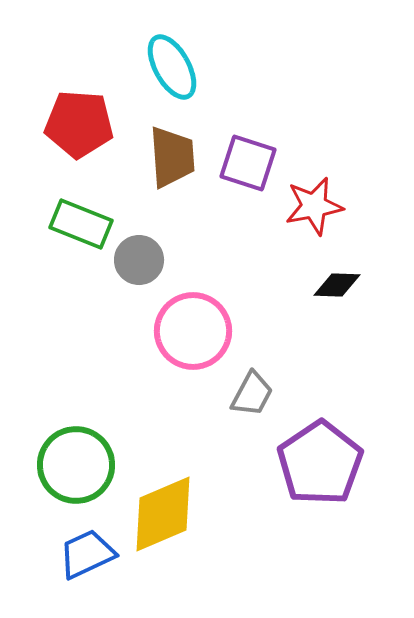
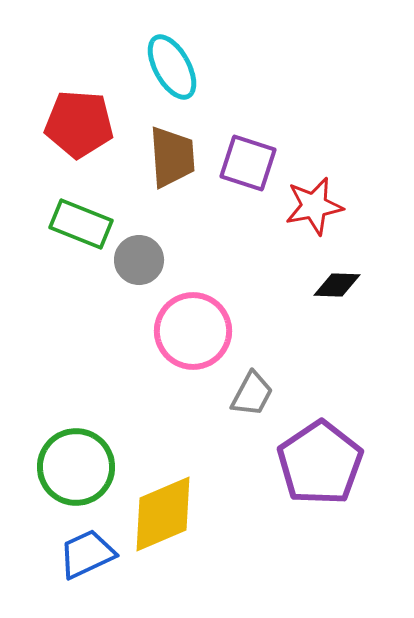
green circle: moved 2 px down
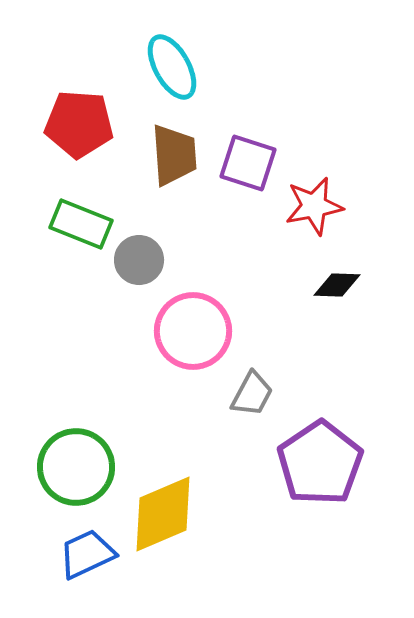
brown trapezoid: moved 2 px right, 2 px up
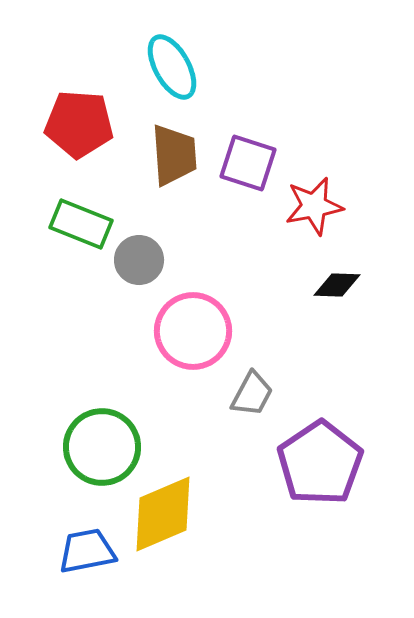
green circle: moved 26 px right, 20 px up
blue trapezoid: moved 3 px up; rotated 14 degrees clockwise
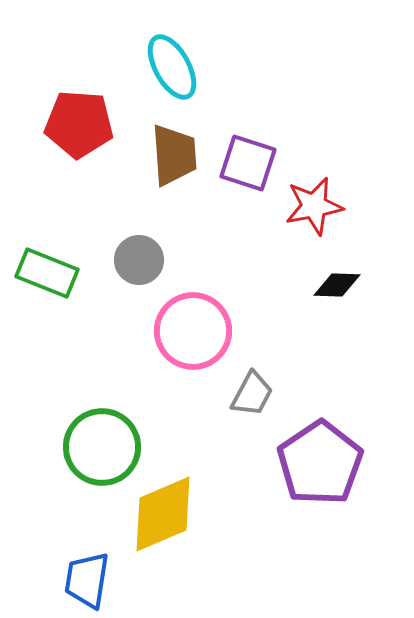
green rectangle: moved 34 px left, 49 px down
blue trapezoid: moved 29 px down; rotated 70 degrees counterclockwise
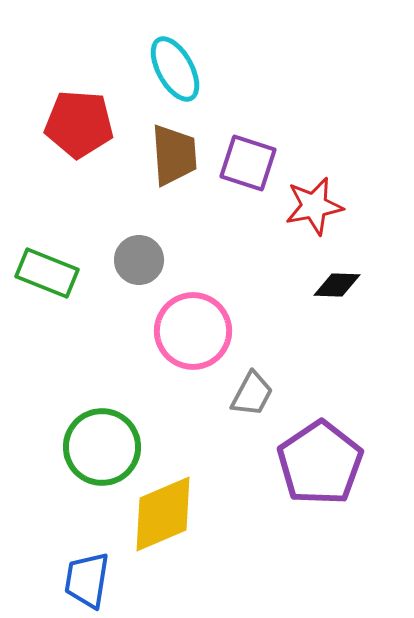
cyan ellipse: moved 3 px right, 2 px down
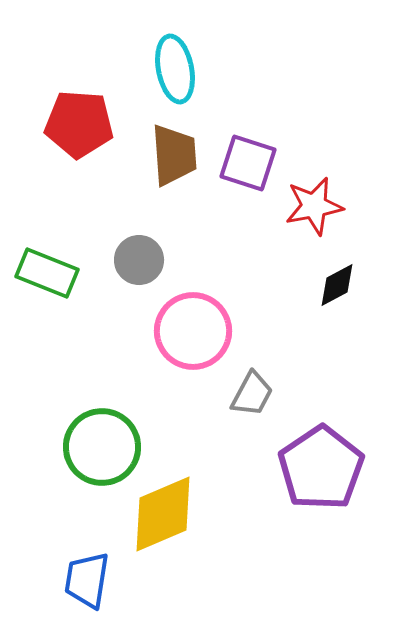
cyan ellipse: rotated 18 degrees clockwise
black diamond: rotated 30 degrees counterclockwise
purple pentagon: moved 1 px right, 5 px down
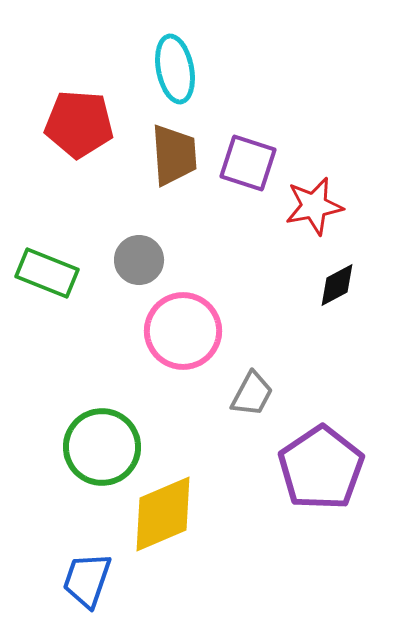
pink circle: moved 10 px left
blue trapezoid: rotated 10 degrees clockwise
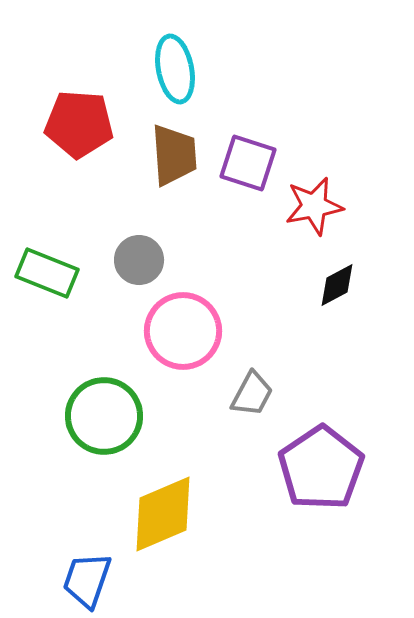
green circle: moved 2 px right, 31 px up
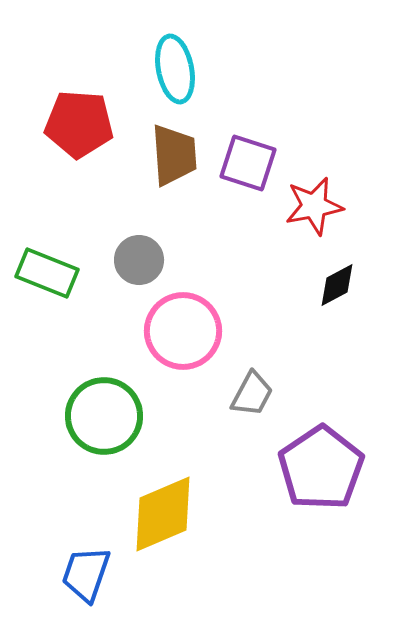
blue trapezoid: moved 1 px left, 6 px up
